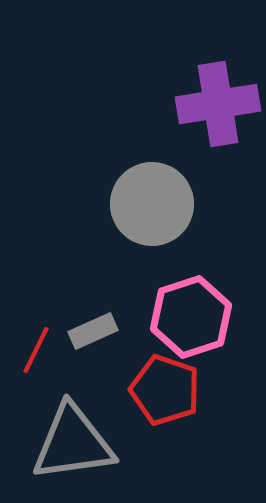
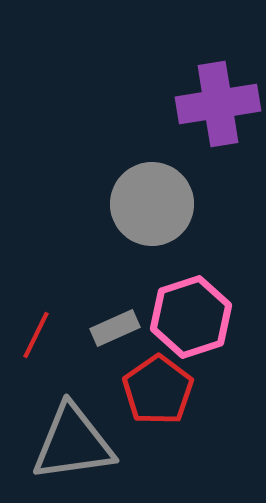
gray rectangle: moved 22 px right, 3 px up
red line: moved 15 px up
red pentagon: moved 7 px left; rotated 18 degrees clockwise
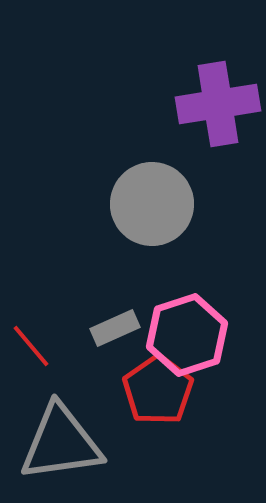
pink hexagon: moved 4 px left, 18 px down
red line: moved 5 px left, 11 px down; rotated 66 degrees counterclockwise
gray triangle: moved 12 px left
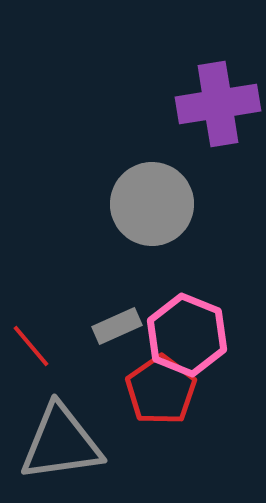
gray rectangle: moved 2 px right, 2 px up
pink hexagon: rotated 20 degrees counterclockwise
red pentagon: moved 3 px right
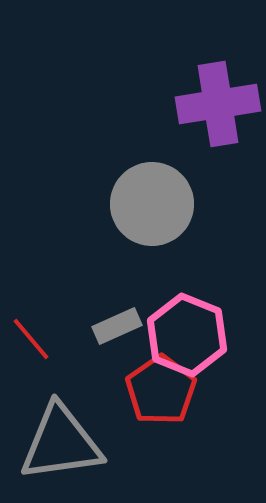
red line: moved 7 px up
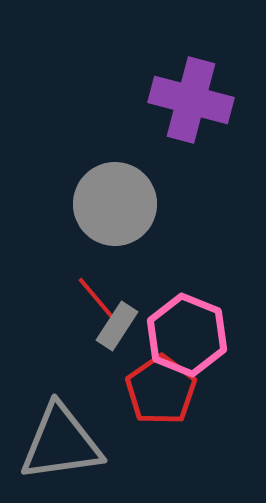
purple cross: moved 27 px left, 4 px up; rotated 24 degrees clockwise
gray circle: moved 37 px left
gray rectangle: rotated 33 degrees counterclockwise
red line: moved 65 px right, 41 px up
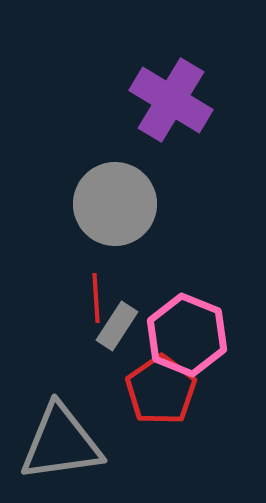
purple cross: moved 20 px left; rotated 16 degrees clockwise
red line: rotated 36 degrees clockwise
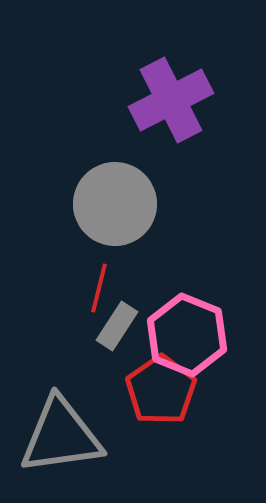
purple cross: rotated 32 degrees clockwise
red line: moved 3 px right, 10 px up; rotated 18 degrees clockwise
gray triangle: moved 7 px up
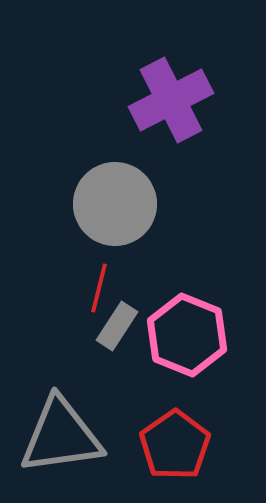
red pentagon: moved 14 px right, 55 px down
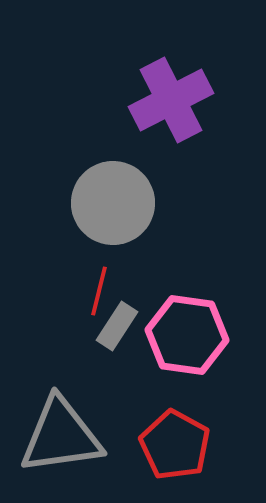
gray circle: moved 2 px left, 1 px up
red line: moved 3 px down
pink hexagon: rotated 14 degrees counterclockwise
red pentagon: rotated 8 degrees counterclockwise
